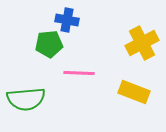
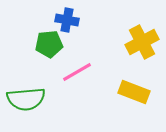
yellow cross: moved 1 px up
pink line: moved 2 px left, 1 px up; rotated 32 degrees counterclockwise
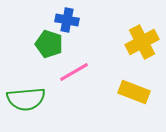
green pentagon: rotated 24 degrees clockwise
pink line: moved 3 px left
